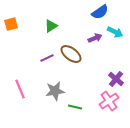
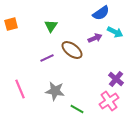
blue semicircle: moved 1 px right, 1 px down
green triangle: rotated 24 degrees counterclockwise
brown ellipse: moved 1 px right, 4 px up
gray star: rotated 18 degrees clockwise
green line: moved 2 px right, 2 px down; rotated 16 degrees clockwise
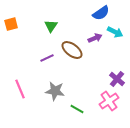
purple cross: moved 1 px right
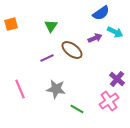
gray star: moved 1 px right, 2 px up
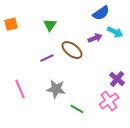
green triangle: moved 1 px left, 1 px up
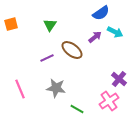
purple arrow: moved 1 px up; rotated 16 degrees counterclockwise
purple cross: moved 2 px right
gray star: moved 1 px up
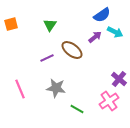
blue semicircle: moved 1 px right, 2 px down
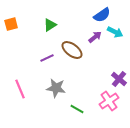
green triangle: rotated 24 degrees clockwise
